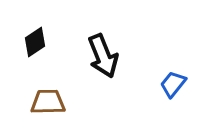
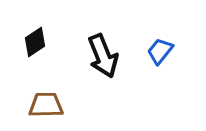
blue trapezoid: moved 13 px left, 33 px up
brown trapezoid: moved 2 px left, 3 px down
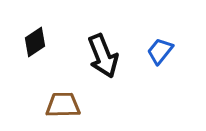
brown trapezoid: moved 17 px right
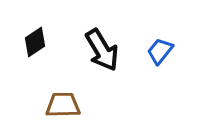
black arrow: moved 1 px left, 6 px up; rotated 9 degrees counterclockwise
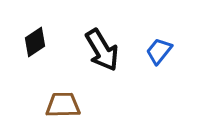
blue trapezoid: moved 1 px left
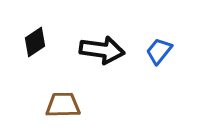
black arrow: rotated 51 degrees counterclockwise
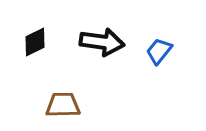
black diamond: rotated 8 degrees clockwise
black arrow: moved 8 px up
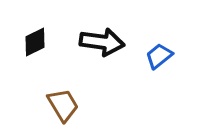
blue trapezoid: moved 5 px down; rotated 12 degrees clockwise
brown trapezoid: rotated 60 degrees clockwise
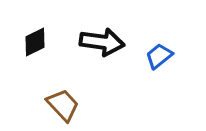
brown trapezoid: rotated 12 degrees counterclockwise
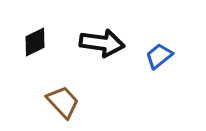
black arrow: moved 1 px down
brown trapezoid: moved 3 px up
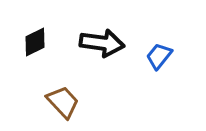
blue trapezoid: rotated 12 degrees counterclockwise
